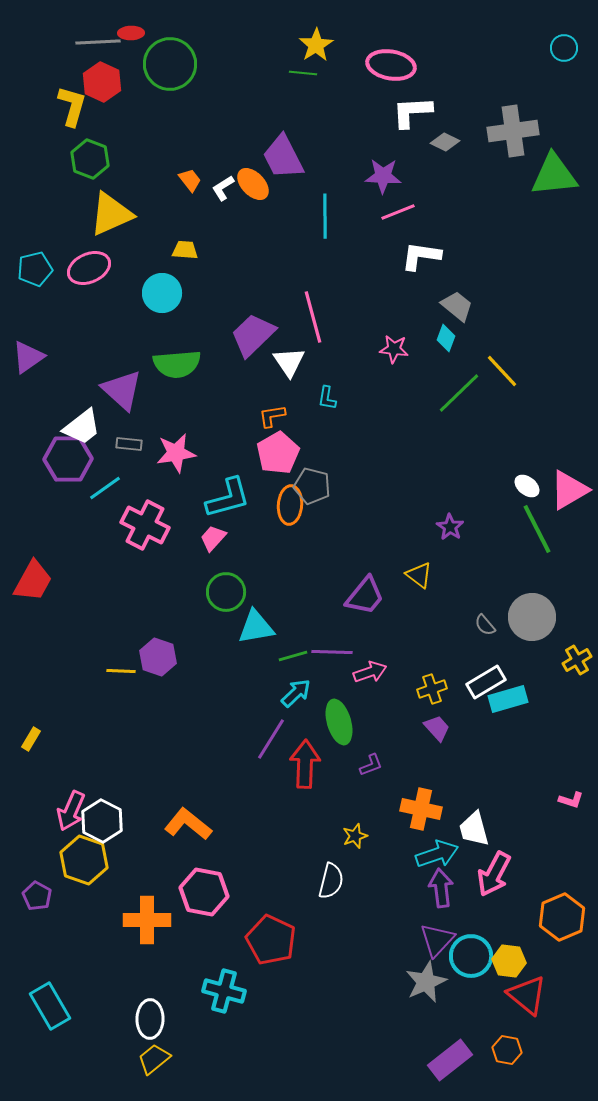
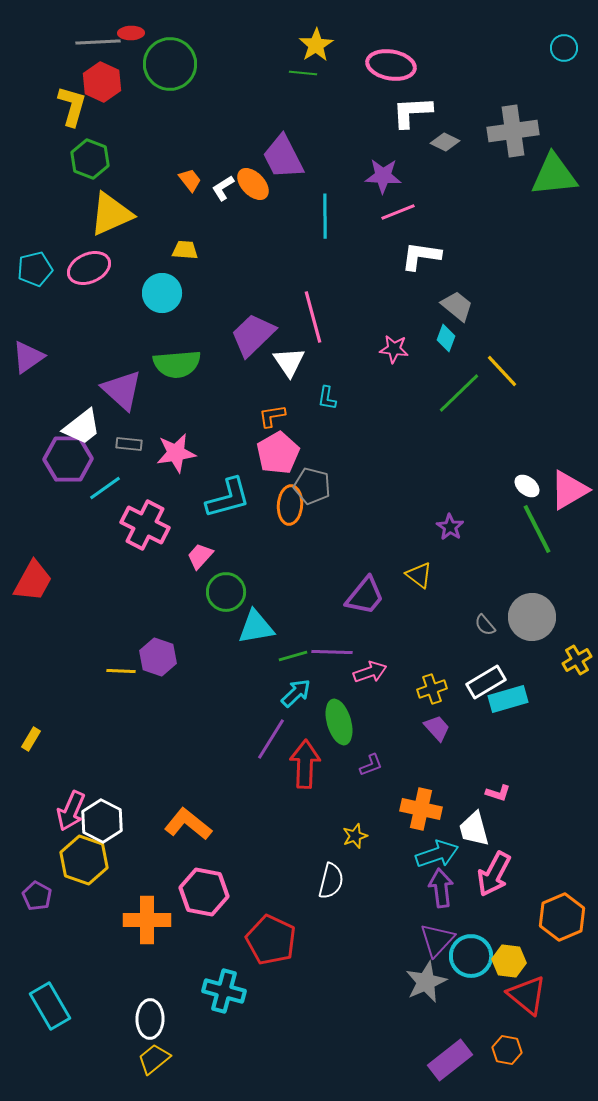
pink trapezoid at (213, 538): moved 13 px left, 18 px down
pink L-shape at (571, 800): moved 73 px left, 7 px up
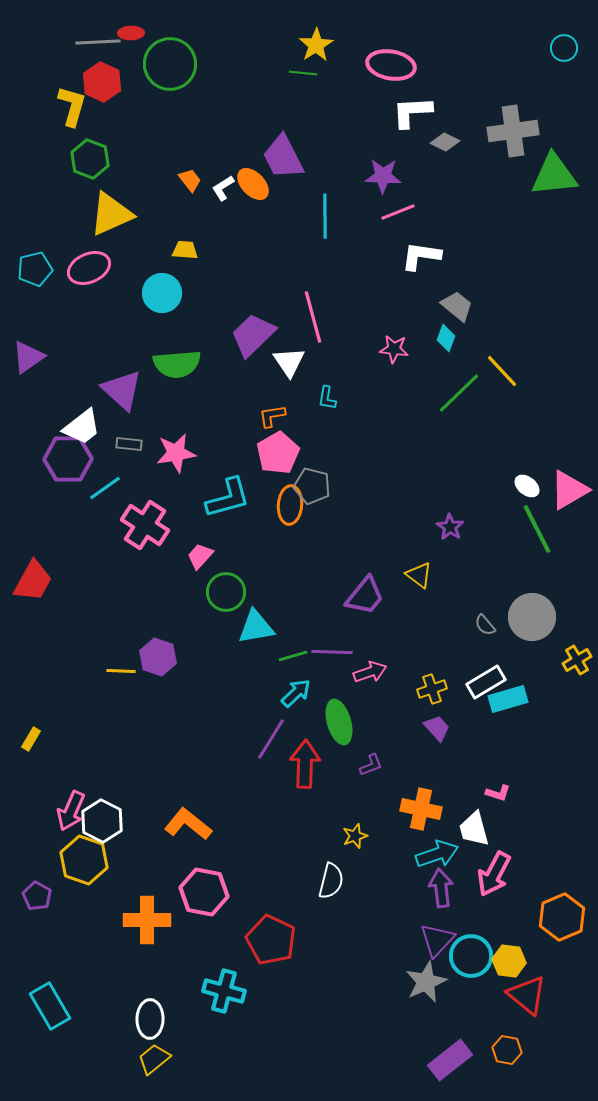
pink cross at (145, 525): rotated 6 degrees clockwise
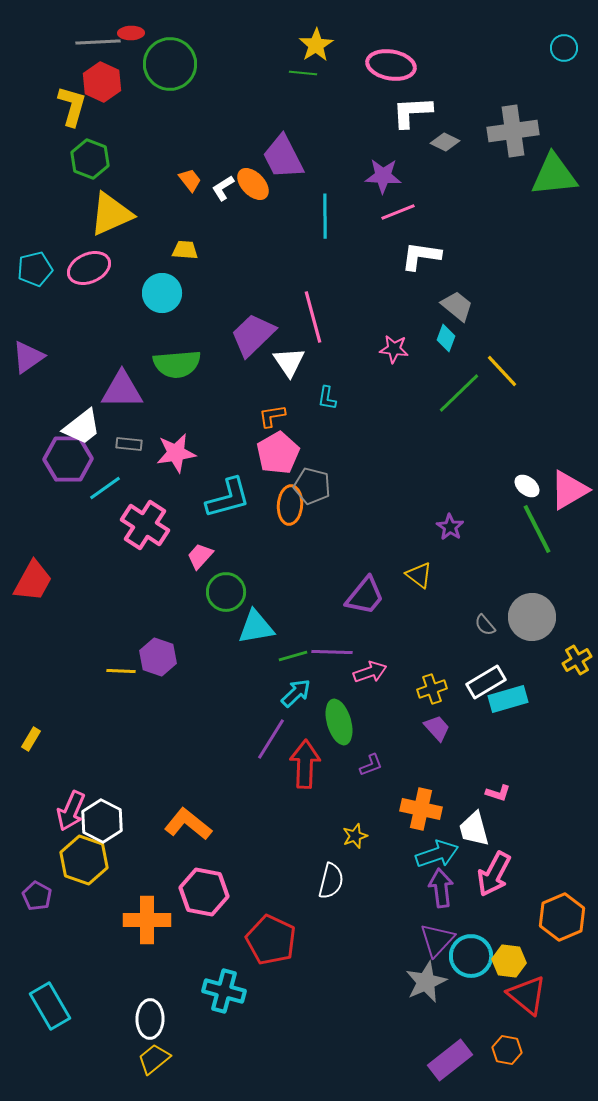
purple triangle at (122, 390): rotated 42 degrees counterclockwise
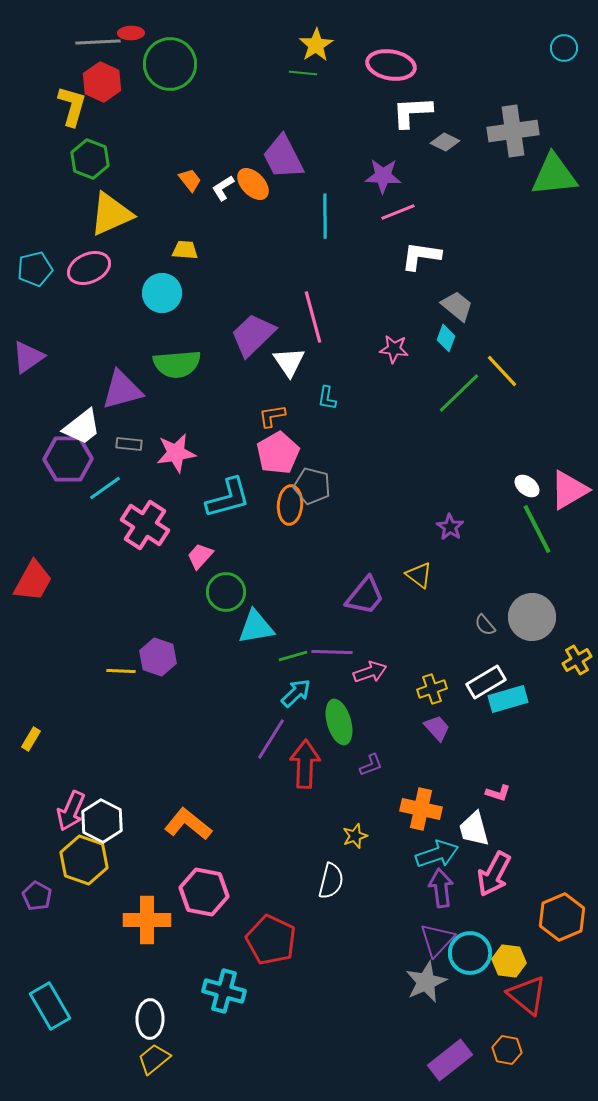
purple triangle at (122, 390): rotated 15 degrees counterclockwise
cyan circle at (471, 956): moved 1 px left, 3 px up
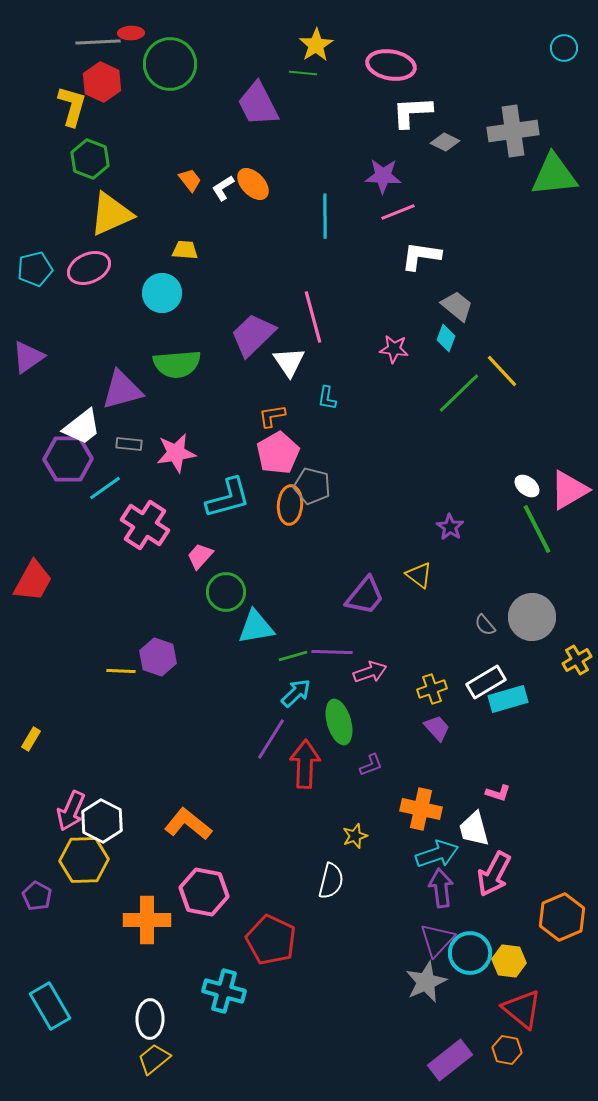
purple trapezoid at (283, 157): moved 25 px left, 53 px up
yellow hexagon at (84, 860): rotated 21 degrees counterclockwise
red triangle at (527, 995): moved 5 px left, 14 px down
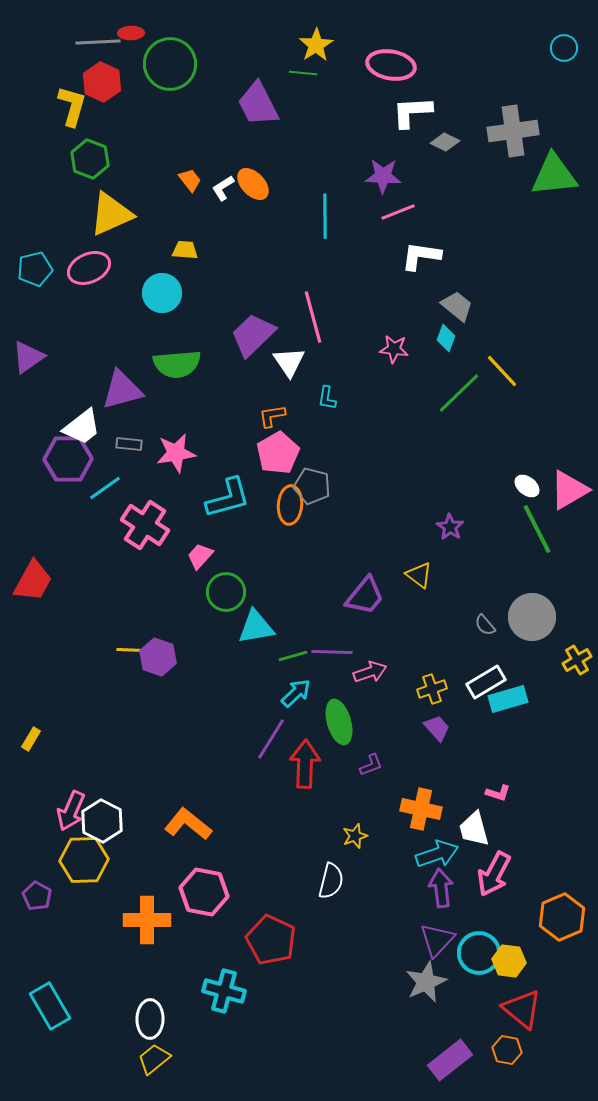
yellow line at (121, 671): moved 10 px right, 21 px up
cyan circle at (470, 953): moved 9 px right
